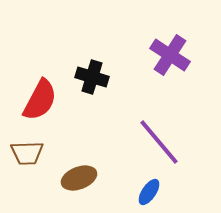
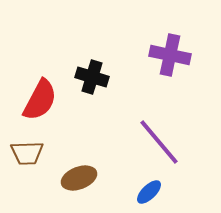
purple cross: rotated 21 degrees counterclockwise
blue ellipse: rotated 12 degrees clockwise
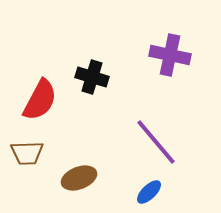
purple line: moved 3 px left
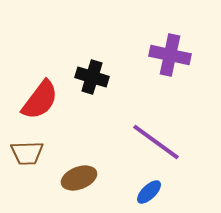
red semicircle: rotated 9 degrees clockwise
purple line: rotated 14 degrees counterclockwise
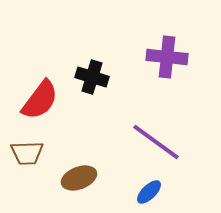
purple cross: moved 3 px left, 2 px down; rotated 6 degrees counterclockwise
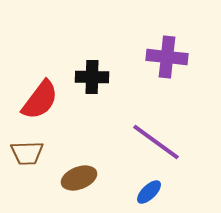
black cross: rotated 16 degrees counterclockwise
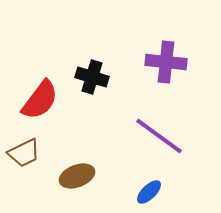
purple cross: moved 1 px left, 5 px down
black cross: rotated 16 degrees clockwise
purple line: moved 3 px right, 6 px up
brown trapezoid: moved 3 px left; rotated 24 degrees counterclockwise
brown ellipse: moved 2 px left, 2 px up
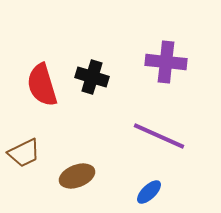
red semicircle: moved 2 px right, 15 px up; rotated 126 degrees clockwise
purple line: rotated 12 degrees counterclockwise
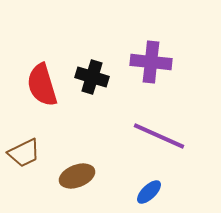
purple cross: moved 15 px left
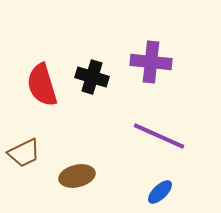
brown ellipse: rotated 8 degrees clockwise
blue ellipse: moved 11 px right
